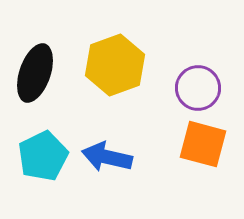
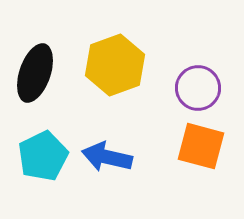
orange square: moved 2 px left, 2 px down
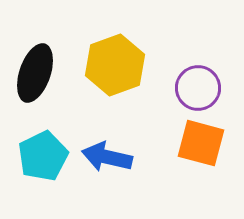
orange square: moved 3 px up
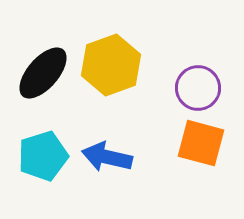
yellow hexagon: moved 4 px left
black ellipse: moved 8 px right; rotated 22 degrees clockwise
cyan pentagon: rotated 9 degrees clockwise
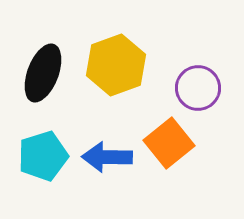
yellow hexagon: moved 5 px right
black ellipse: rotated 20 degrees counterclockwise
orange square: moved 32 px left; rotated 36 degrees clockwise
blue arrow: rotated 12 degrees counterclockwise
